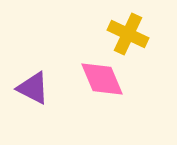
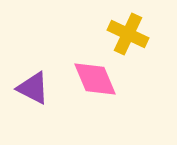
pink diamond: moved 7 px left
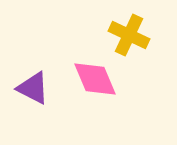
yellow cross: moved 1 px right, 1 px down
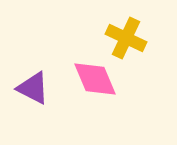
yellow cross: moved 3 px left, 3 px down
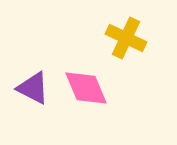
pink diamond: moved 9 px left, 9 px down
